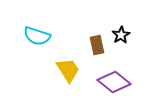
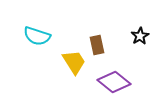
black star: moved 19 px right, 1 px down
yellow trapezoid: moved 6 px right, 8 px up
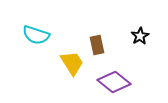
cyan semicircle: moved 1 px left, 1 px up
yellow trapezoid: moved 2 px left, 1 px down
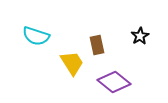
cyan semicircle: moved 1 px down
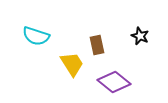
black star: rotated 18 degrees counterclockwise
yellow trapezoid: moved 1 px down
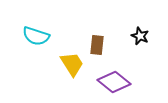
brown rectangle: rotated 18 degrees clockwise
